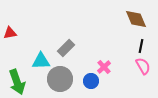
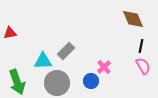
brown diamond: moved 3 px left
gray rectangle: moved 3 px down
cyan triangle: moved 2 px right
gray circle: moved 3 px left, 4 px down
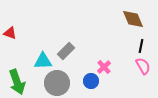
red triangle: rotated 32 degrees clockwise
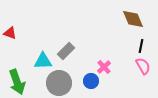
gray circle: moved 2 px right
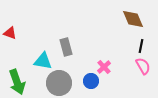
gray rectangle: moved 4 px up; rotated 60 degrees counterclockwise
cyan triangle: rotated 12 degrees clockwise
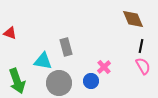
green arrow: moved 1 px up
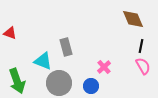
cyan triangle: rotated 12 degrees clockwise
blue circle: moved 5 px down
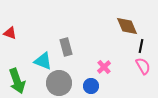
brown diamond: moved 6 px left, 7 px down
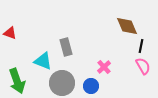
gray circle: moved 3 px right
